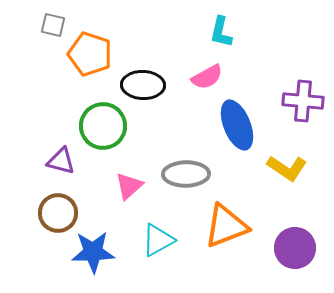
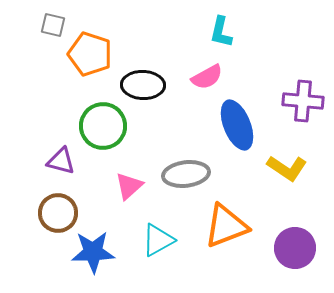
gray ellipse: rotated 6 degrees counterclockwise
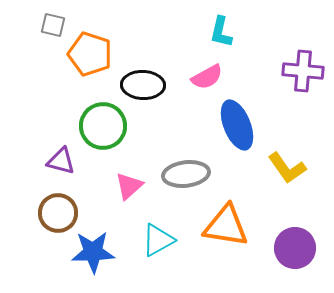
purple cross: moved 30 px up
yellow L-shape: rotated 21 degrees clockwise
orange triangle: rotated 30 degrees clockwise
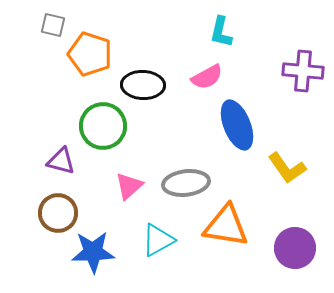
gray ellipse: moved 9 px down
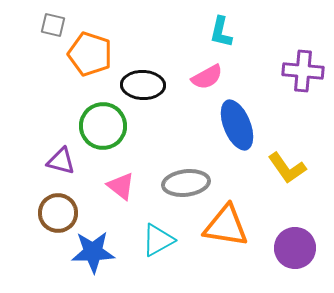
pink triangle: moved 8 px left; rotated 40 degrees counterclockwise
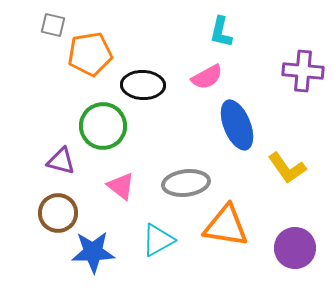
orange pentagon: rotated 27 degrees counterclockwise
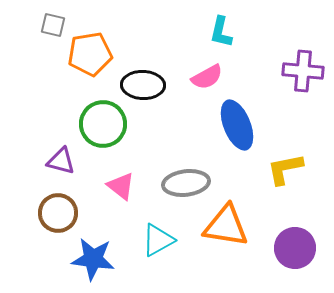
green circle: moved 2 px up
yellow L-shape: moved 2 px left, 1 px down; rotated 114 degrees clockwise
blue star: moved 7 px down; rotated 9 degrees clockwise
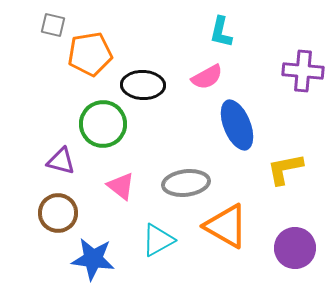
orange triangle: rotated 21 degrees clockwise
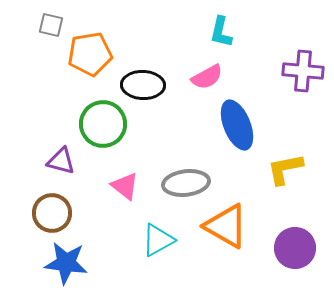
gray square: moved 2 px left
pink triangle: moved 4 px right
brown circle: moved 6 px left
blue star: moved 27 px left, 4 px down
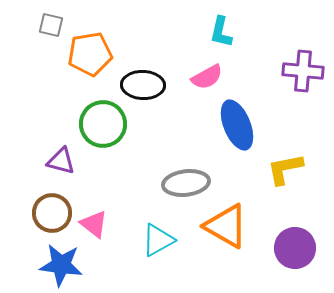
pink triangle: moved 31 px left, 38 px down
blue star: moved 5 px left, 2 px down
